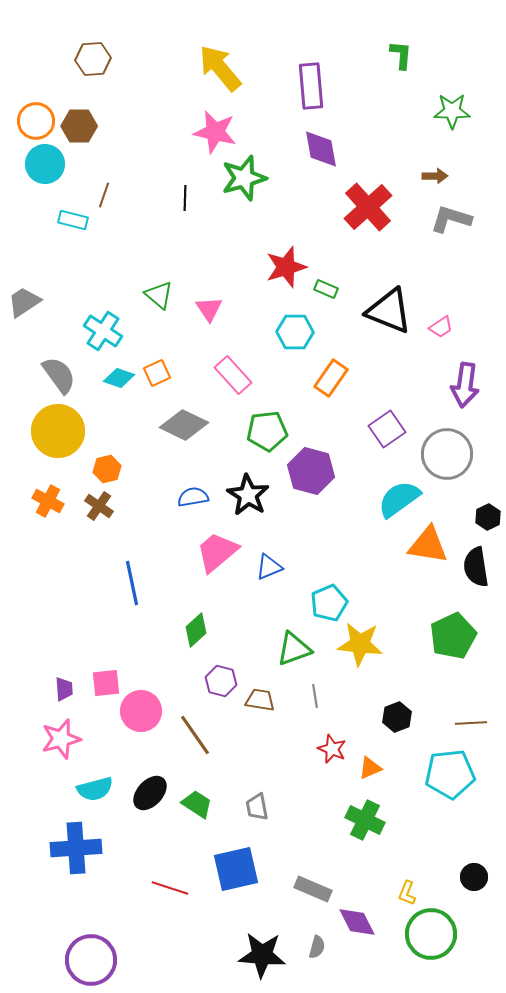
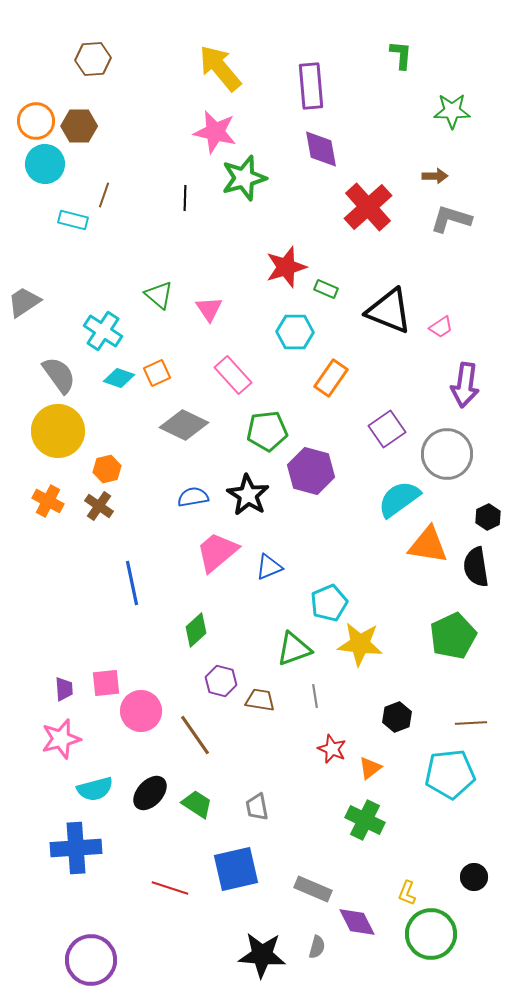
orange triangle at (370, 768): rotated 15 degrees counterclockwise
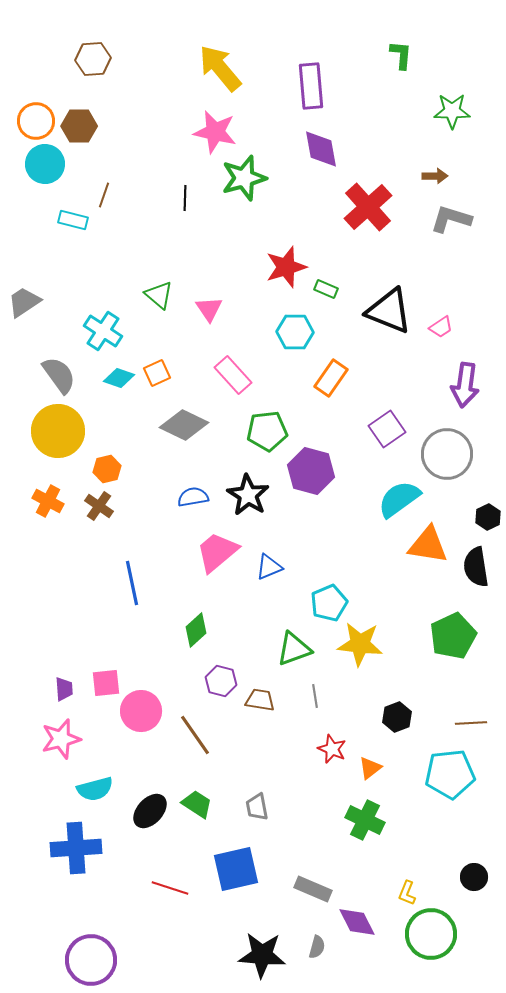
black ellipse at (150, 793): moved 18 px down
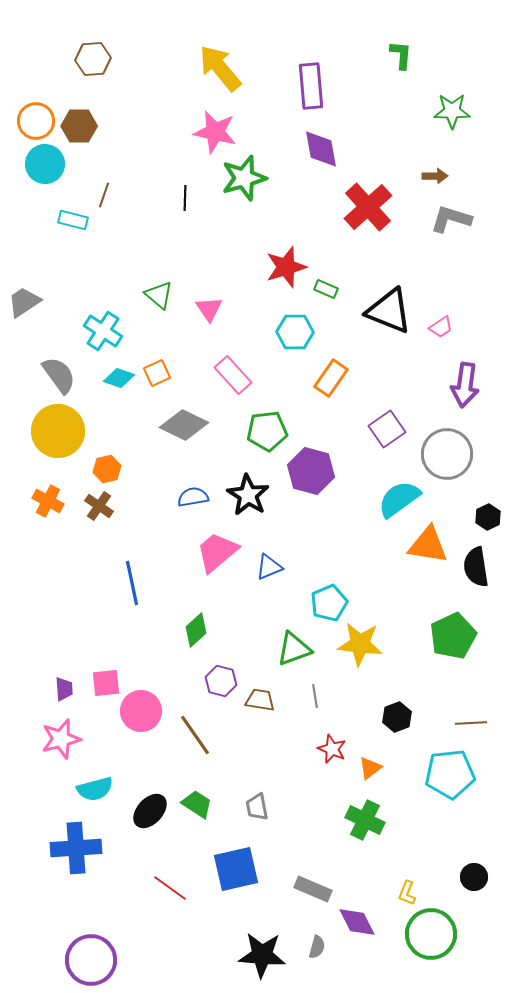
red line at (170, 888): rotated 18 degrees clockwise
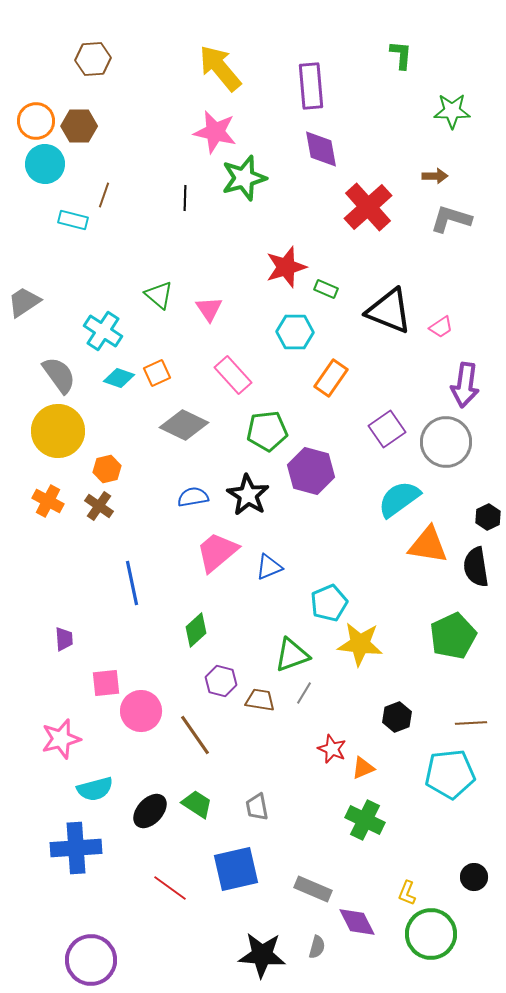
gray circle at (447, 454): moved 1 px left, 12 px up
green triangle at (294, 649): moved 2 px left, 6 px down
purple trapezoid at (64, 689): moved 50 px up
gray line at (315, 696): moved 11 px left, 3 px up; rotated 40 degrees clockwise
orange triangle at (370, 768): moved 7 px left; rotated 15 degrees clockwise
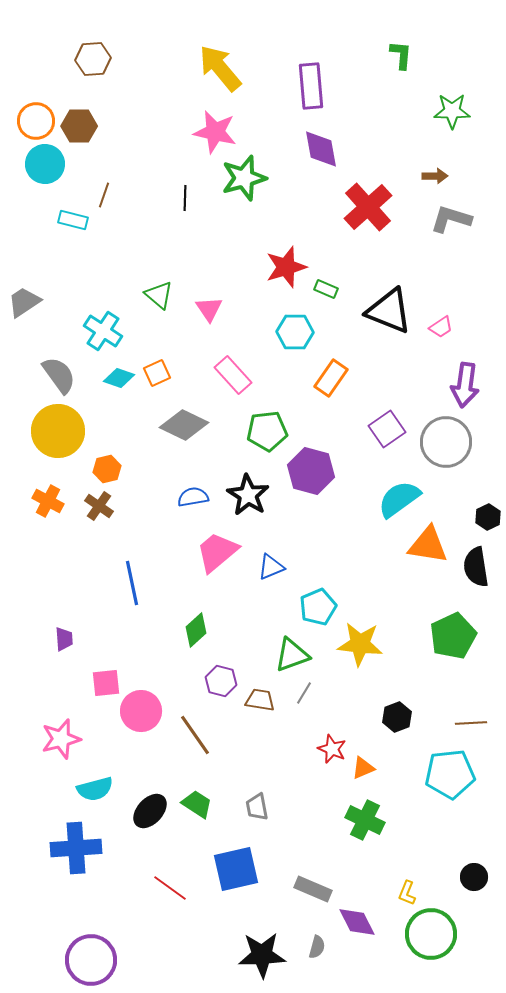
blue triangle at (269, 567): moved 2 px right
cyan pentagon at (329, 603): moved 11 px left, 4 px down
black star at (262, 955): rotated 6 degrees counterclockwise
